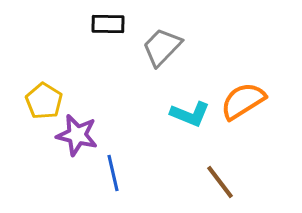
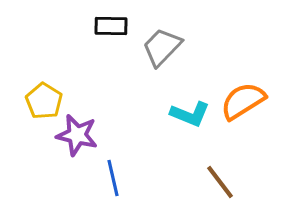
black rectangle: moved 3 px right, 2 px down
blue line: moved 5 px down
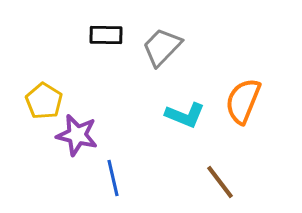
black rectangle: moved 5 px left, 9 px down
orange semicircle: rotated 36 degrees counterclockwise
cyan L-shape: moved 5 px left, 1 px down
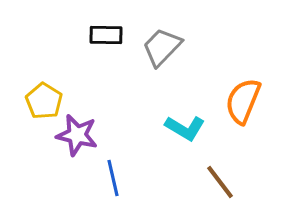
cyan L-shape: moved 13 px down; rotated 9 degrees clockwise
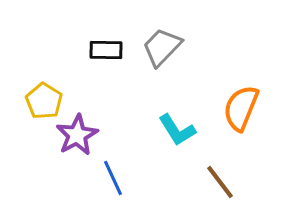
black rectangle: moved 15 px down
orange semicircle: moved 2 px left, 7 px down
cyan L-shape: moved 8 px left, 2 px down; rotated 27 degrees clockwise
purple star: rotated 30 degrees clockwise
blue line: rotated 12 degrees counterclockwise
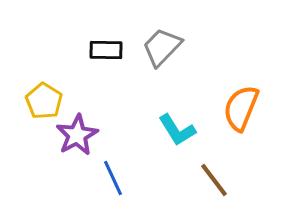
brown line: moved 6 px left, 2 px up
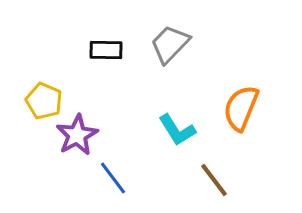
gray trapezoid: moved 8 px right, 3 px up
yellow pentagon: rotated 9 degrees counterclockwise
blue line: rotated 12 degrees counterclockwise
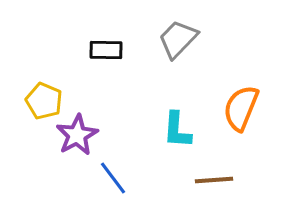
gray trapezoid: moved 8 px right, 5 px up
cyan L-shape: rotated 36 degrees clockwise
brown line: rotated 57 degrees counterclockwise
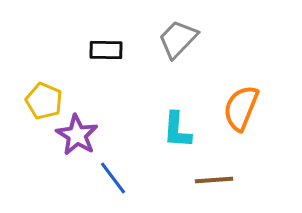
purple star: rotated 12 degrees counterclockwise
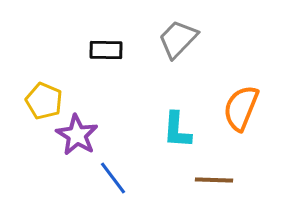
brown line: rotated 6 degrees clockwise
